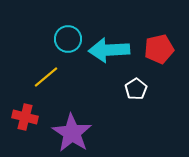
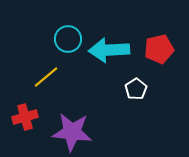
red cross: rotated 30 degrees counterclockwise
purple star: moved 1 px up; rotated 27 degrees counterclockwise
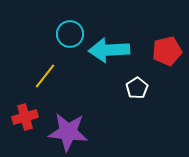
cyan circle: moved 2 px right, 5 px up
red pentagon: moved 8 px right, 2 px down
yellow line: moved 1 px left, 1 px up; rotated 12 degrees counterclockwise
white pentagon: moved 1 px right, 1 px up
purple star: moved 4 px left
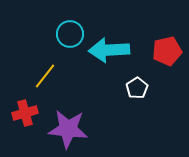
red cross: moved 4 px up
purple star: moved 3 px up
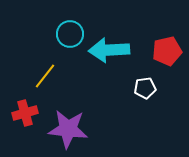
white pentagon: moved 8 px right; rotated 25 degrees clockwise
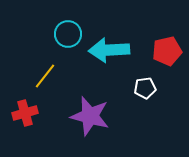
cyan circle: moved 2 px left
purple star: moved 22 px right, 13 px up; rotated 9 degrees clockwise
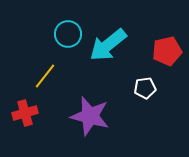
cyan arrow: moved 1 px left, 5 px up; rotated 36 degrees counterclockwise
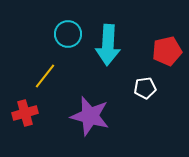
cyan arrow: rotated 48 degrees counterclockwise
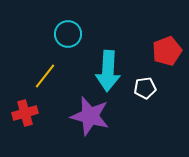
cyan arrow: moved 26 px down
red pentagon: rotated 8 degrees counterclockwise
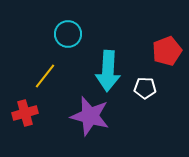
white pentagon: rotated 10 degrees clockwise
